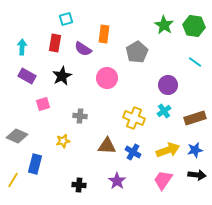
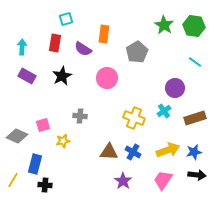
purple circle: moved 7 px right, 3 px down
pink square: moved 21 px down
brown triangle: moved 2 px right, 6 px down
blue star: moved 1 px left, 2 px down
purple star: moved 6 px right
black cross: moved 34 px left
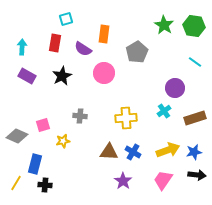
pink circle: moved 3 px left, 5 px up
yellow cross: moved 8 px left; rotated 25 degrees counterclockwise
yellow line: moved 3 px right, 3 px down
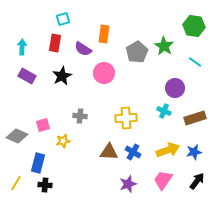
cyan square: moved 3 px left
green star: moved 21 px down
cyan cross: rotated 32 degrees counterclockwise
blue rectangle: moved 3 px right, 1 px up
black arrow: moved 6 px down; rotated 60 degrees counterclockwise
purple star: moved 5 px right, 3 px down; rotated 18 degrees clockwise
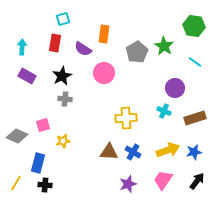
gray cross: moved 15 px left, 17 px up
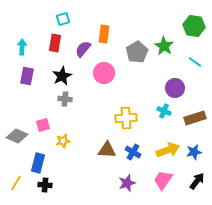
purple semicircle: rotated 96 degrees clockwise
purple rectangle: rotated 72 degrees clockwise
brown triangle: moved 2 px left, 2 px up
purple star: moved 1 px left, 1 px up
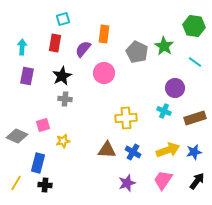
gray pentagon: rotated 15 degrees counterclockwise
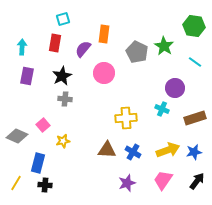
cyan cross: moved 2 px left, 2 px up
pink square: rotated 24 degrees counterclockwise
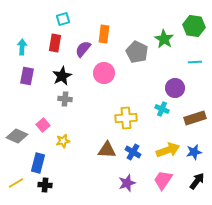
green star: moved 7 px up
cyan line: rotated 40 degrees counterclockwise
yellow line: rotated 28 degrees clockwise
